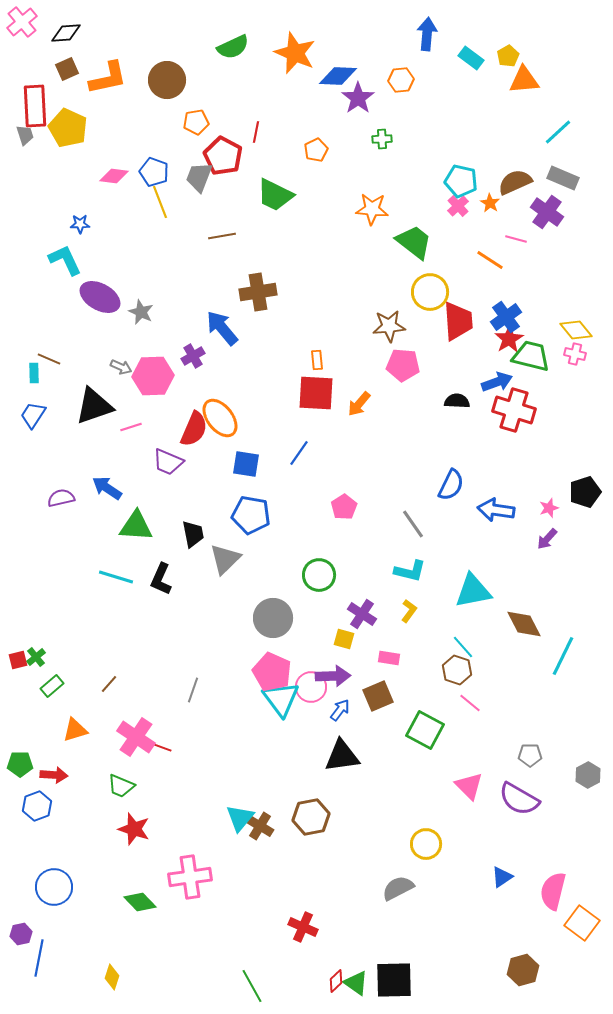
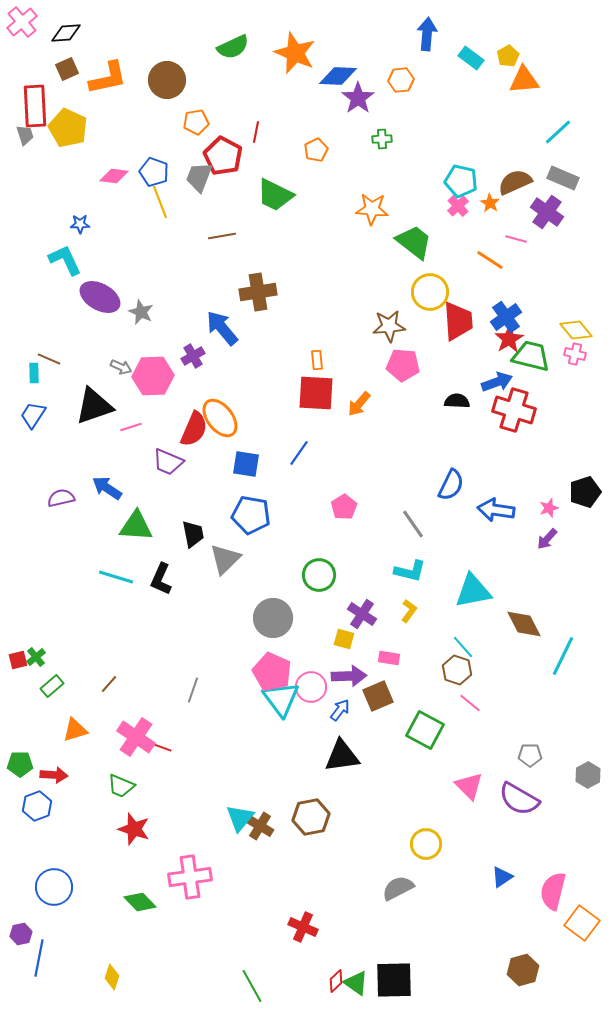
purple arrow at (333, 676): moved 16 px right
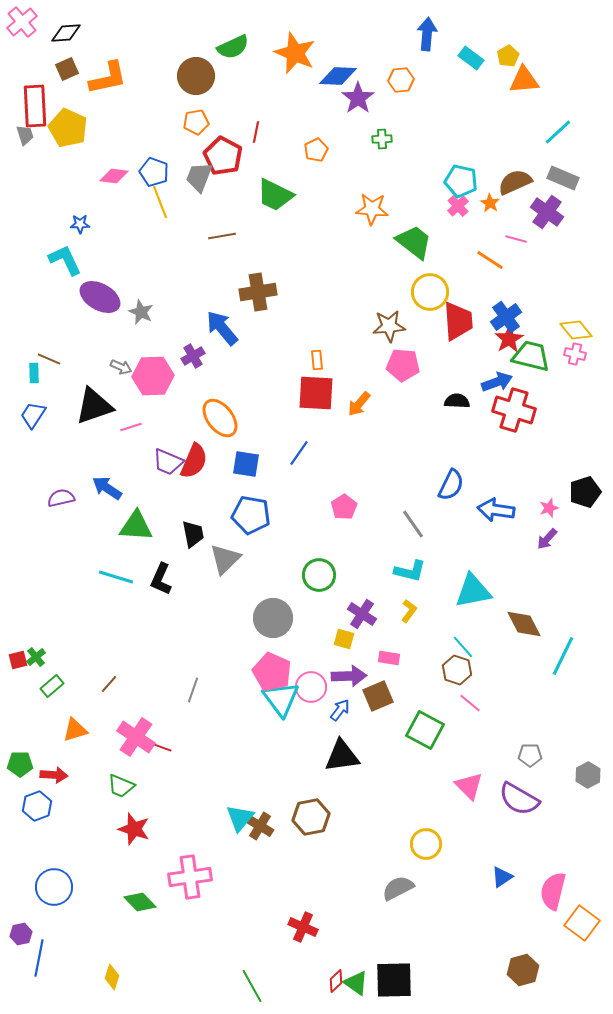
brown circle at (167, 80): moved 29 px right, 4 px up
red semicircle at (194, 429): moved 32 px down
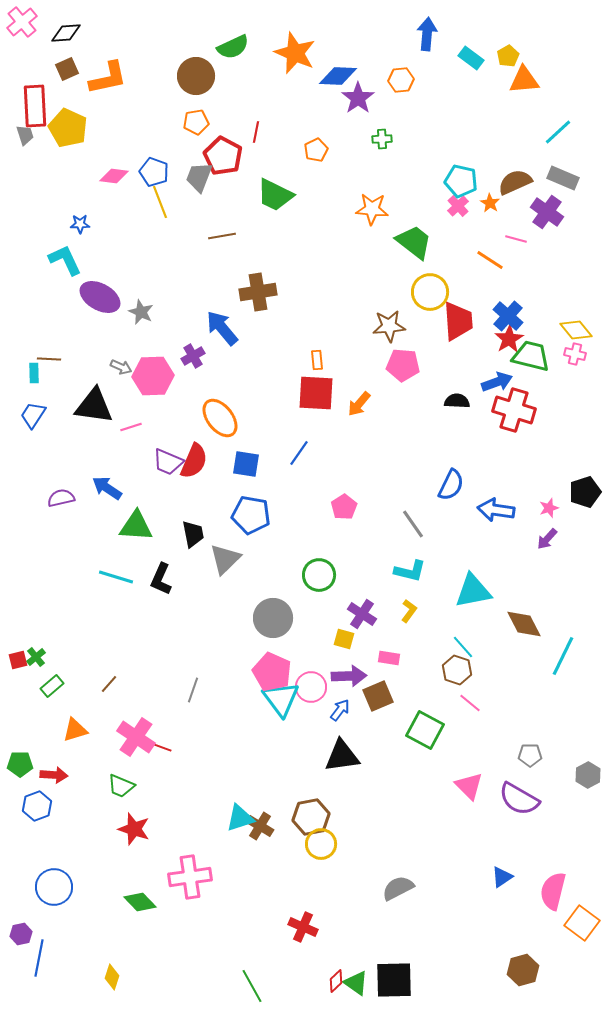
blue cross at (506, 317): moved 2 px right, 1 px up; rotated 12 degrees counterclockwise
brown line at (49, 359): rotated 20 degrees counterclockwise
black triangle at (94, 406): rotated 27 degrees clockwise
cyan triangle at (240, 818): rotated 32 degrees clockwise
yellow circle at (426, 844): moved 105 px left
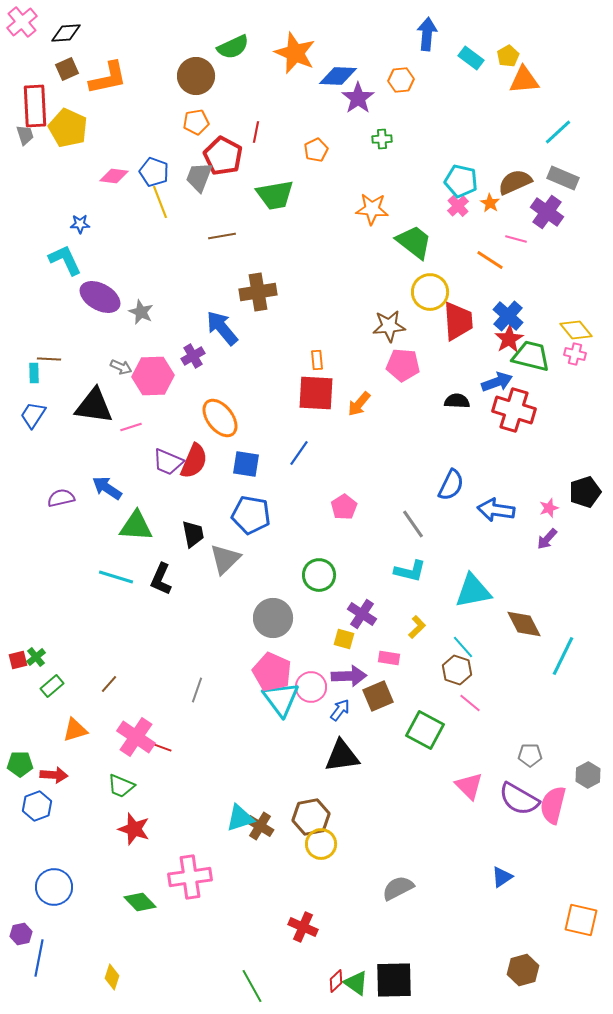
green trapezoid at (275, 195): rotated 36 degrees counterclockwise
yellow L-shape at (409, 611): moved 8 px right, 16 px down; rotated 10 degrees clockwise
gray line at (193, 690): moved 4 px right
pink semicircle at (553, 891): moved 86 px up
orange square at (582, 923): moved 1 px left, 3 px up; rotated 24 degrees counterclockwise
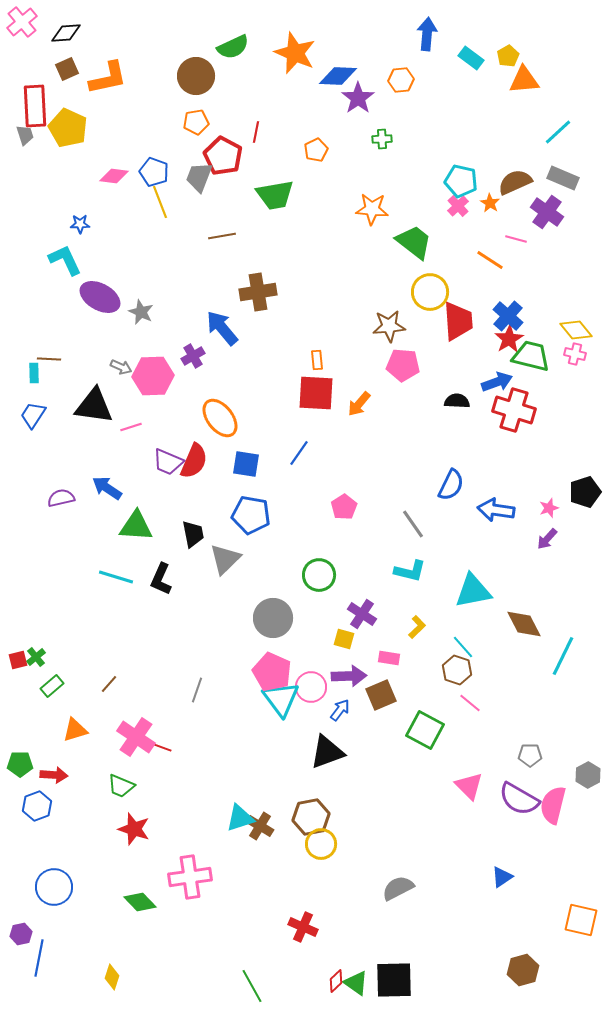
brown square at (378, 696): moved 3 px right, 1 px up
black triangle at (342, 756): moved 15 px left, 4 px up; rotated 12 degrees counterclockwise
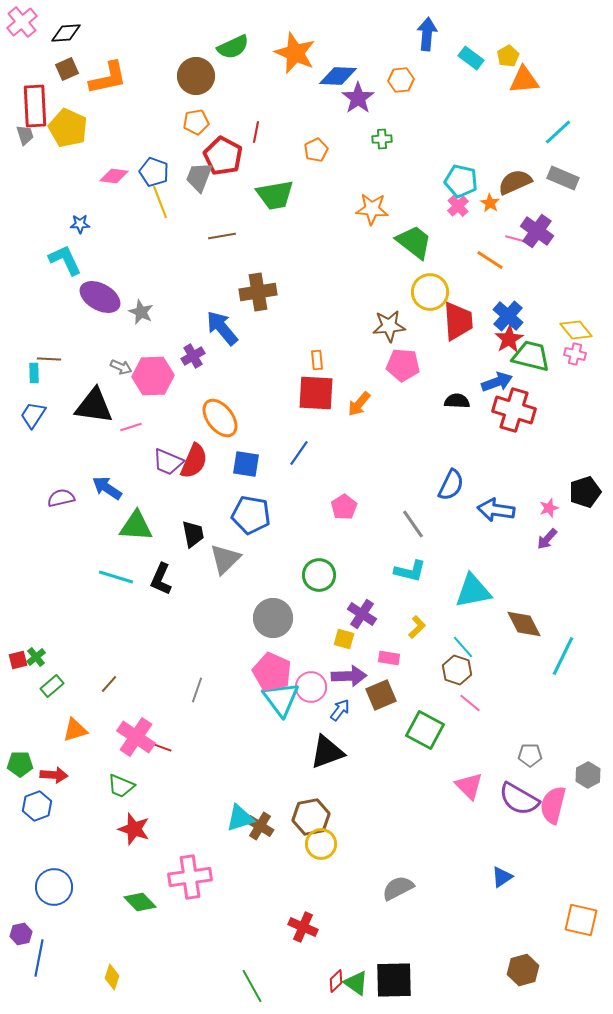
purple cross at (547, 212): moved 10 px left, 19 px down
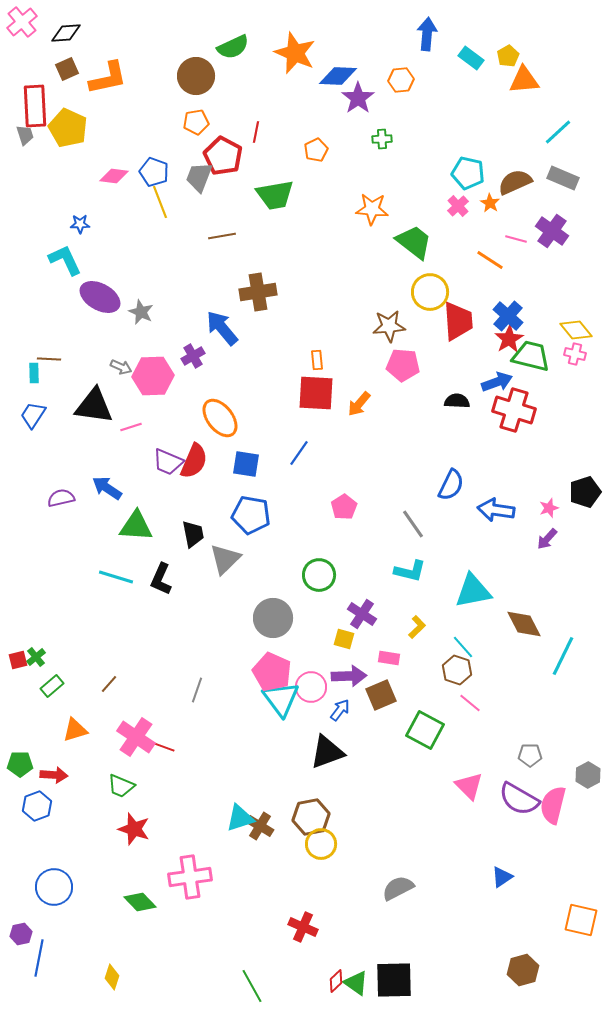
cyan pentagon at (461, 181): moved 7 px right, 8 px up
purple cross at (537, 231): moved 15 px right
red line at (161, 747): moved 3 px right
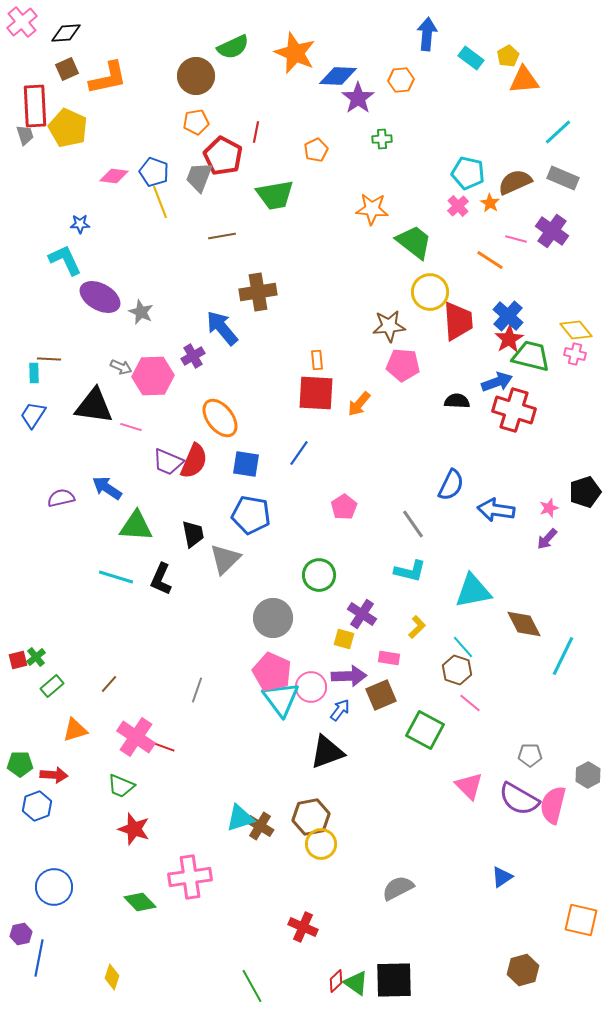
pink line at (131, 427): rotated 35 degrees clockwise
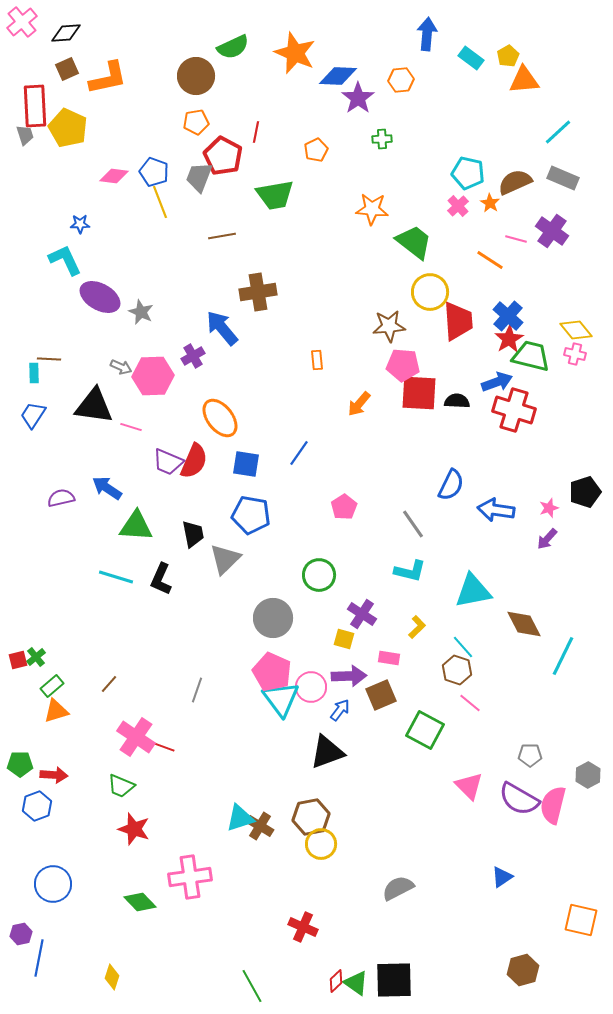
red square at (316, 393): moved 103 px right
orange triangle at (75, 730): moved 19 px left, 19 px up
blue circle at (54, 887): moved 1 px left, 3 px up
